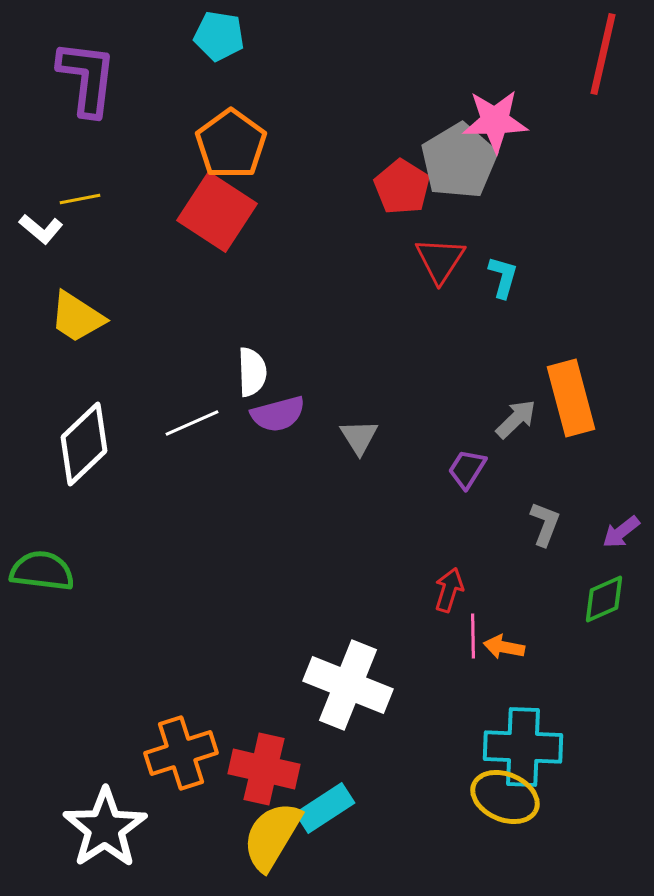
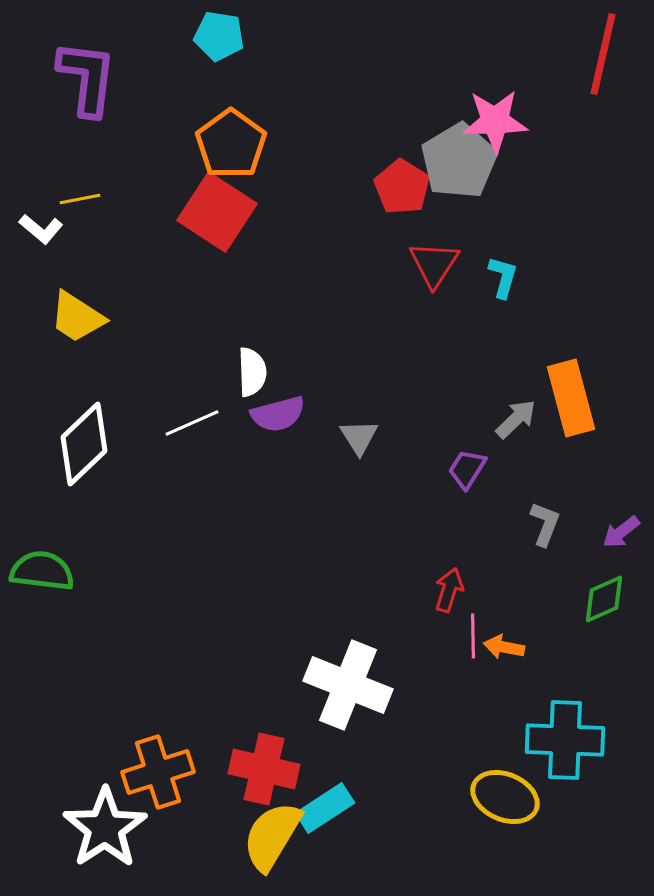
red triangle: moved 6 px left, 4 px down
cyan cross: moved 42 px right, 7 px up
orange cross: moved 23 px left, 19 px down
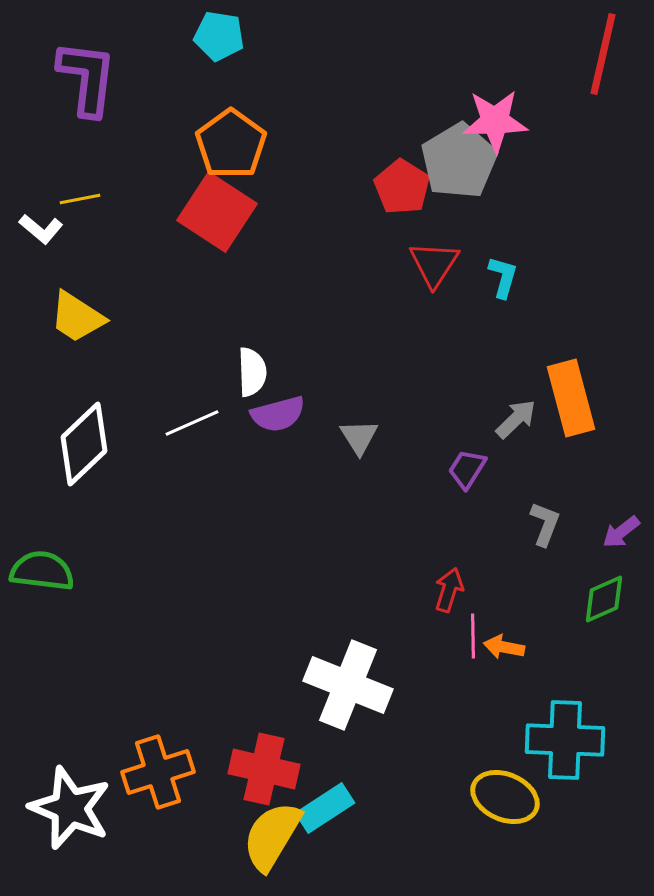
white star: moved 35 px left, 20 px up; rotated 16 degrees counterclockwise
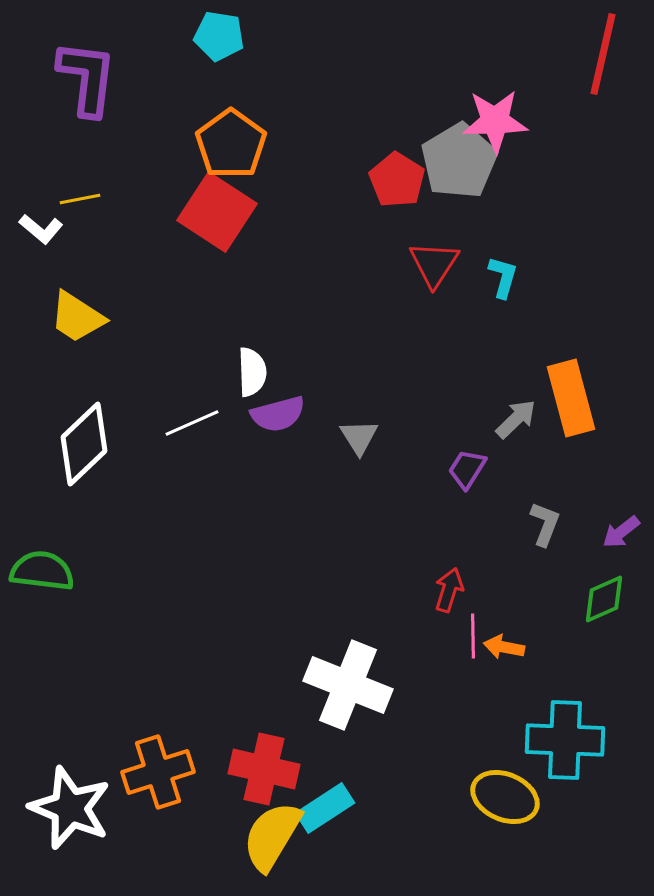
red pentagon: moved 5 px left, 7 px up
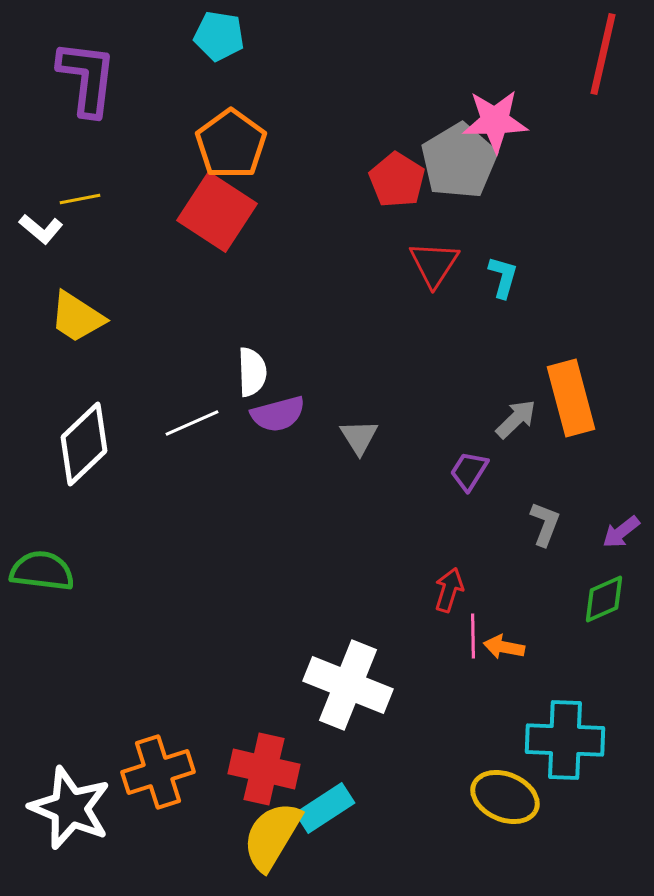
purple trapezoid: moved 2 px right, 2 px down
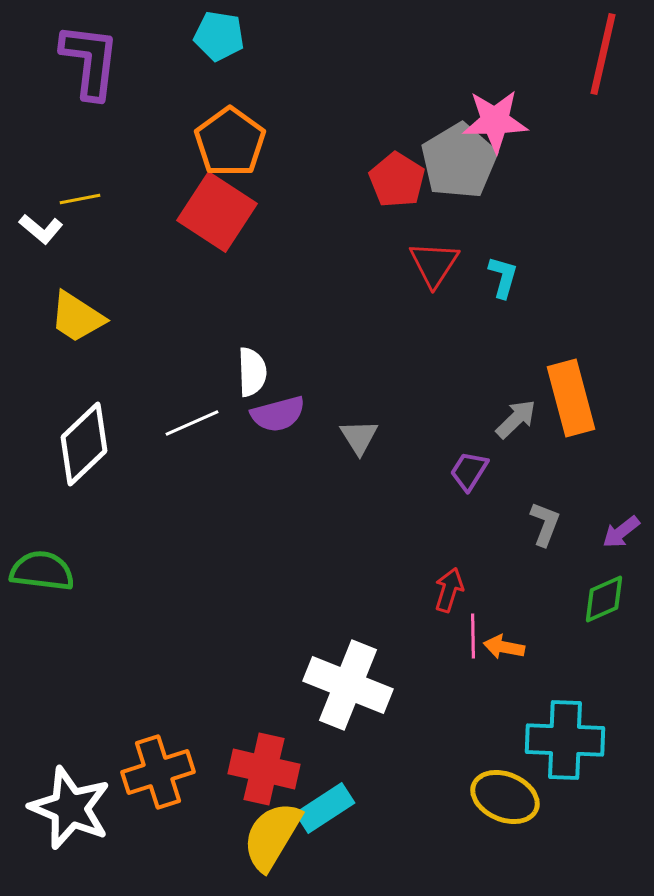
purple L-shape: moved 3 px right, 17 px up
orange pentagon: moved 1 px left, 2 px up
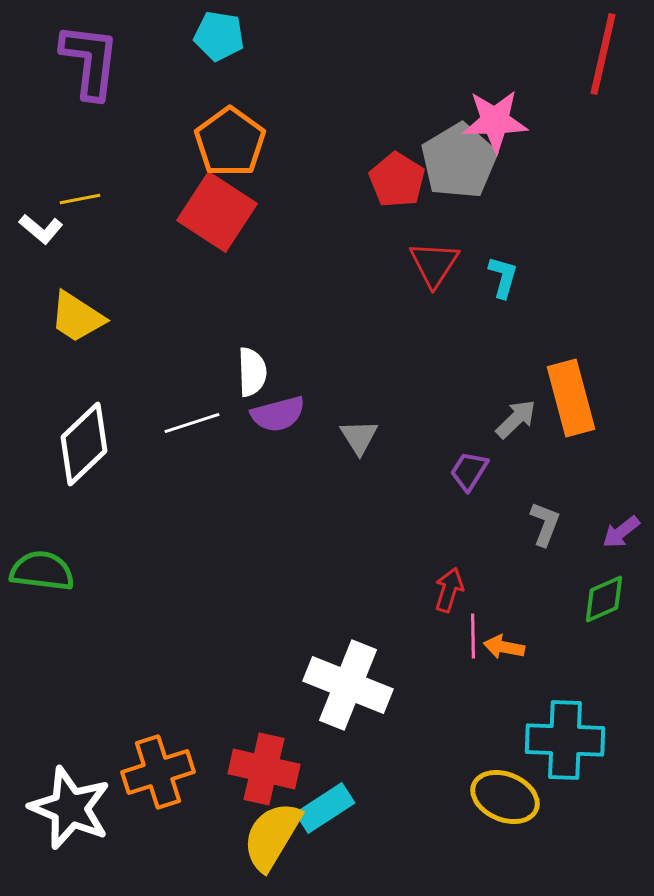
white line: rotated 6 degrees clockwise
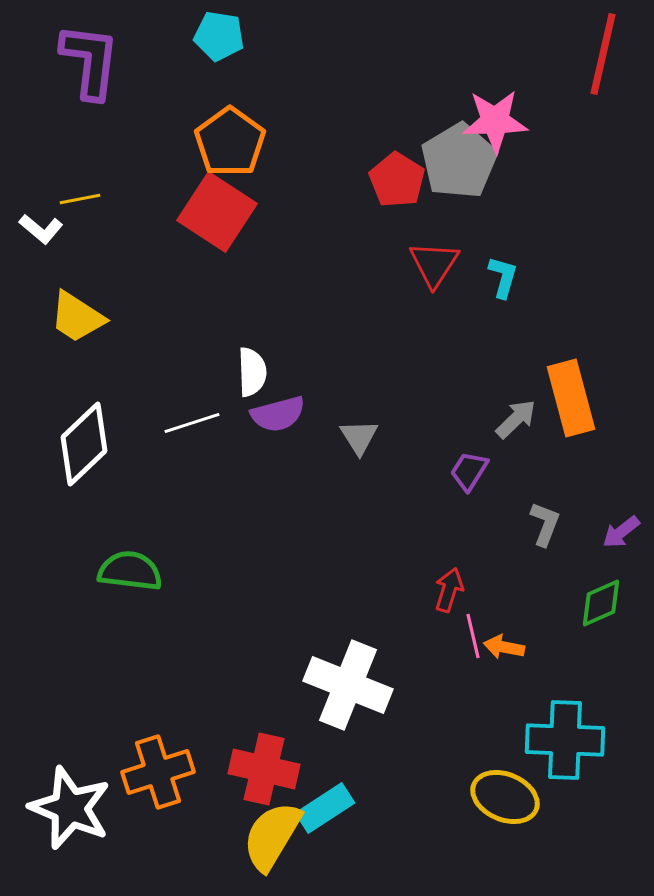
green semicircle: moved 88 px right
green diamond: moved 3 px left, 4 px down
pink line: rotated 12 degrees counterclockwise
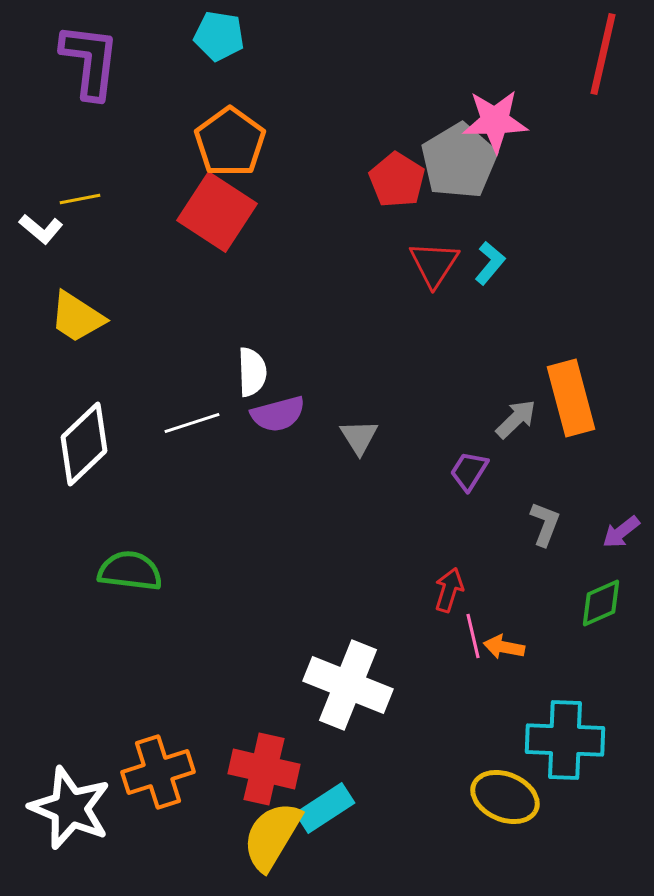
cyan L-shape: moved 13 px left, 14 px up; rotated 24 degrees clockwise
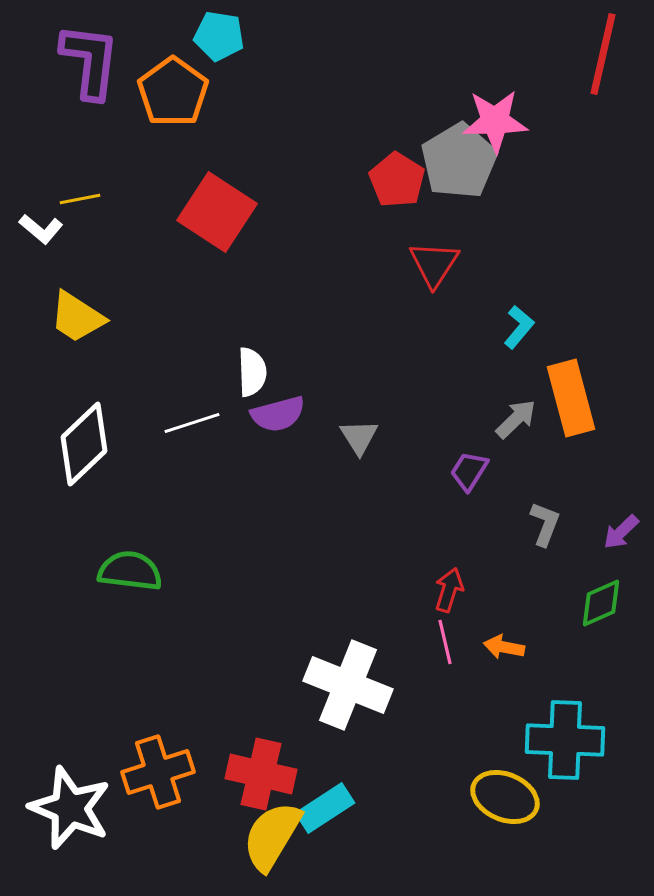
orange pentagon: moved 57 px left, 50 px up
cyan L-shape: moved 29 px right, 64 px down
purple arrow: rotated 6 degrees counterclockwise
pink line: moved 28 px left, 6 px down
red cross: moved 3 px left, 5 px down
